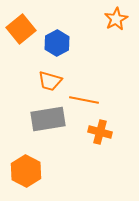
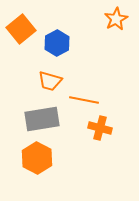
gray rectangle: moved 6 px left
orange cross: moved 4 px up
orange hexagon: moved 11 px right, 13 px up
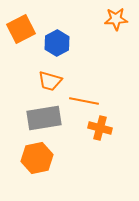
orange star: rotated 25 degrees clockwise
orange square: rotated 12 degrees clockwise
orange line: moved 1 px down
gray rectangle: moved 2 px right, 1 px up
orange hexagon: rotated 20 degrees clockwise
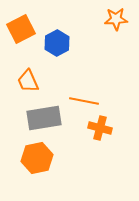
orange trapezoid: moved 22 px left; rotated 50 degrees clockwise
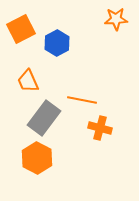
orange line: moved 2 px left, 1 px up
gray rectangle: rotated 44 degrees counterclockwise
orange hexagon: rotated 20 degrees counterclockwise
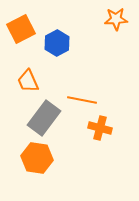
orange hexagon: rotated 20 degrees counterclockwise
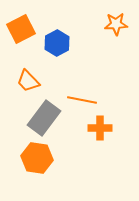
orange star: moved 5 px down
orange trapezoid: rotated 20 degrees counterclockwise
orange cross: rotated 15 degrees counterclockwise
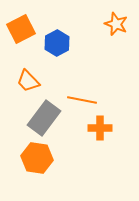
orange star: rotated 25 degrees clockwise
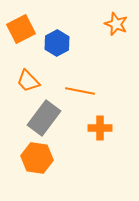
orange line: moved 2 px left, 9 px up
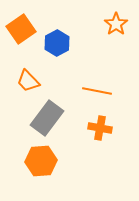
orange star: rotated 15 degrees clockwise
orange square: rotated 8 degrees counterclockwise
orange line: moved 17 px right
gray rectangle: moved 3 px right
orange cross: rotated 10 degrees clockwise
orange hexagon: moved 4 px right, 3 px down; rotated 12 degrees counterclockwise
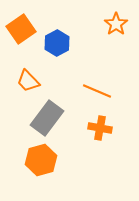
orange line: rotated 12 degrees clockwise
orange hexagon: moved 1 px up; rotated 12 degrees counterclockwise
